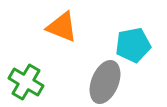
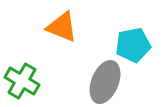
green cross: moved 4 px left, 1 px up
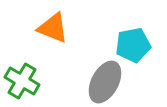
orange triangle: moved 9 px left, 1 px down
gray ellipse: rotated 6 degrees clockwise
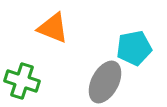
cyan pentagon: moved 1 px right, 3 px down
green cross: rotated 12 degrees counterclockwise
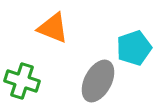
cyan pentagon: rotated 8 degrees counterclockwise
gray ellipse: moved 7 px left, 1 px up
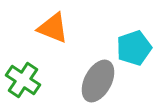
green cross: moved 1 px right, 1 px up; rotated 16 degrees clockwise
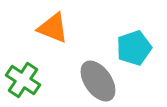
gray ellipse: rotated 63 degrees counterclockwise
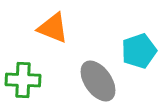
cyan pentagon: moved 5 px right, 3 px down
green cross: rotated 32 degrees counterclockwise
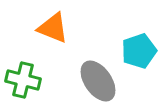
green cross: rotated 12 degrees clockwise
